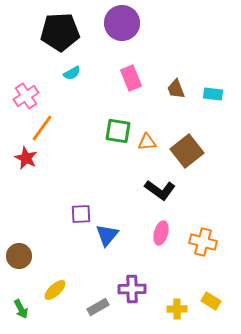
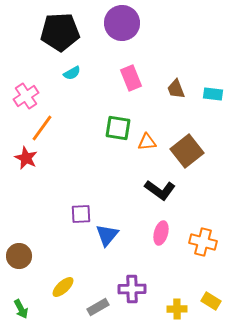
green square: moved 3 px up
yellow ellipse: moved 8 px right, 3 px up
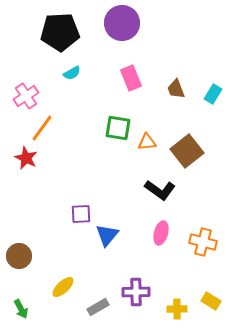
cyan rectangle: rotated 66 degrees counterclockwise
purple cross: moved 4 px right, 3 px down
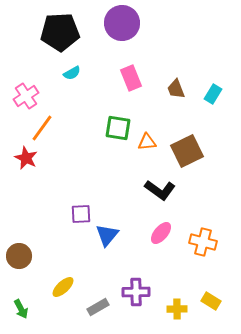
brown square: rotated 12 degrees clockwise
pink ellipse: rotated 25 degrees clockwise
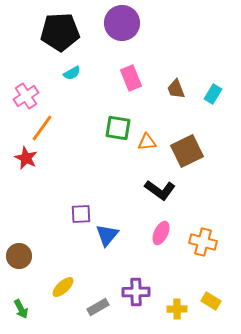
pink ellipse: rotated 15 degrees counterclockwise
